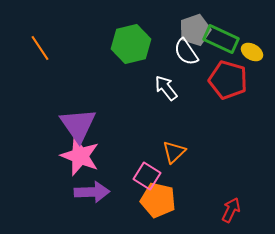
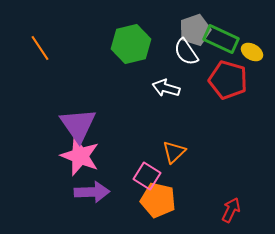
white arrow: rotated 36 degrees counterclockwise
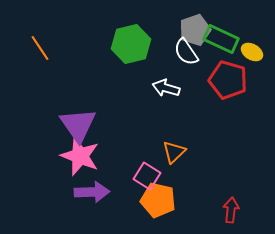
red arrow: rotated 20 degrees counterclockwise
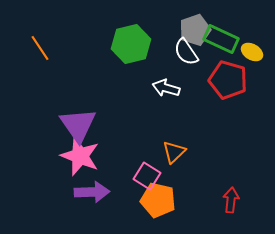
red arrow: moved 10 px up
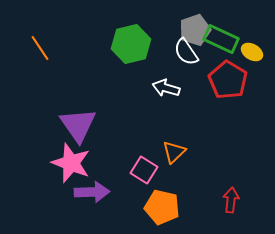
red pentagon: rotated 15 degrees clockwise
pink star: moved 9 px left, 7 px down
pink square: moved 3 px left, 6 px up
orange pentagon: moved 4 px right, 7 px down
